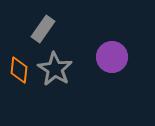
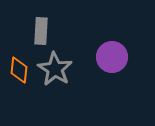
gray rectangle: moved 2 px left, 2 px down; rotated 32 degrees counterclockwise
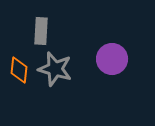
purple circle: moved 2 px down
gray star: rotated 16 degrees counterclockwise
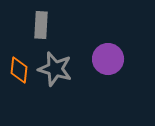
gray rectangle: moved 6 px up
purple circle: moved 4 px left
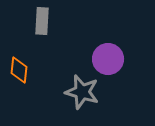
gray rectangle: moved 1 px right, 4 px up
gray star: moved 27 px right, 23 px down
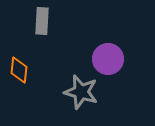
gray star: moved 1 px left
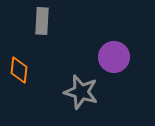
purple circle: moved 6 px right, 2 px up
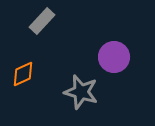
gray rectangle: rotated 40 degrees clockwise
orange diamond: moved 4 px right, 4 px down; rotated 60 degrees clockwise
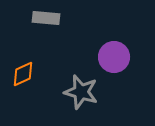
gray rectangle: moved 4 px right, 3 px up; rotated 52 degrees clockwise
